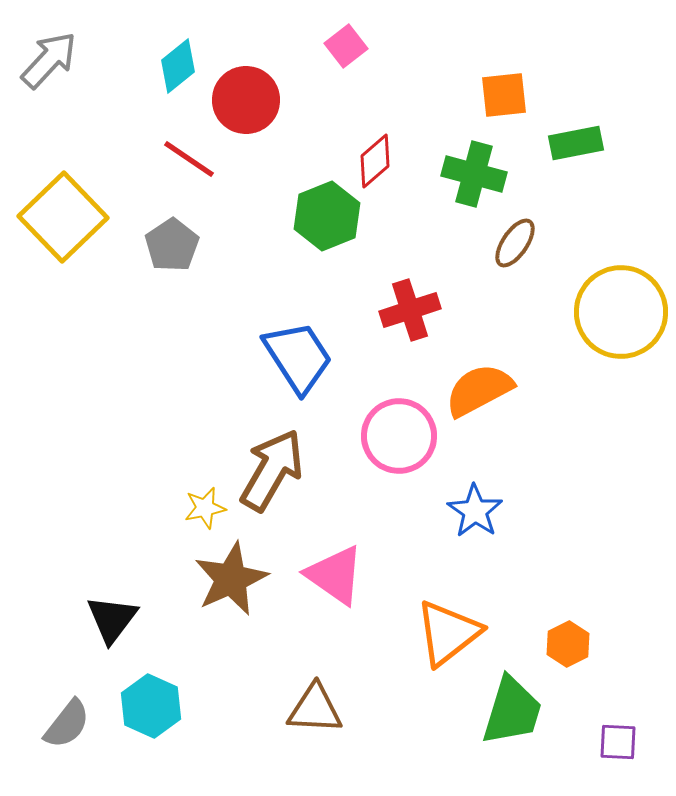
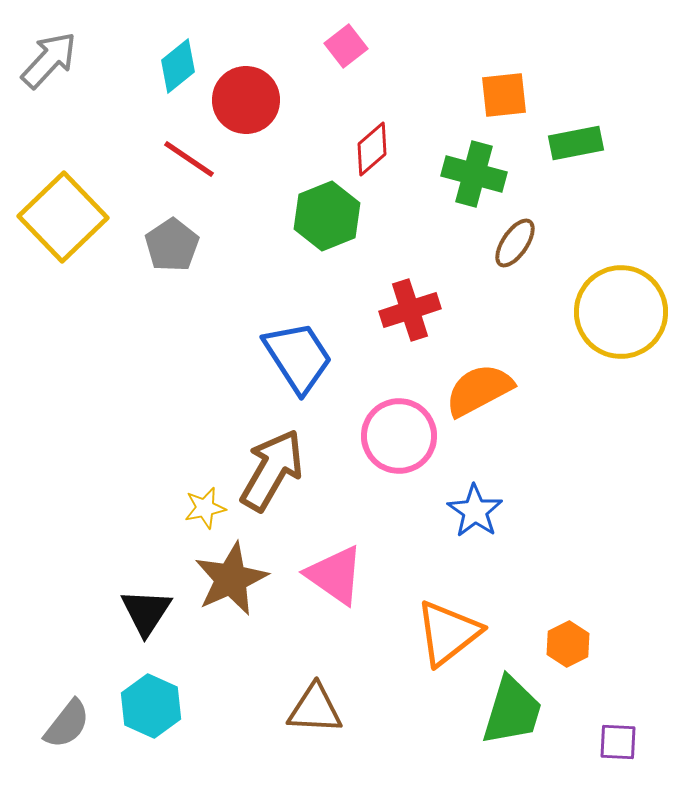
red diamond: moved 3 px left, 12 px up
black triangle: moved 34 px right, 7 px up; rotated 4 degrees counterclockwise
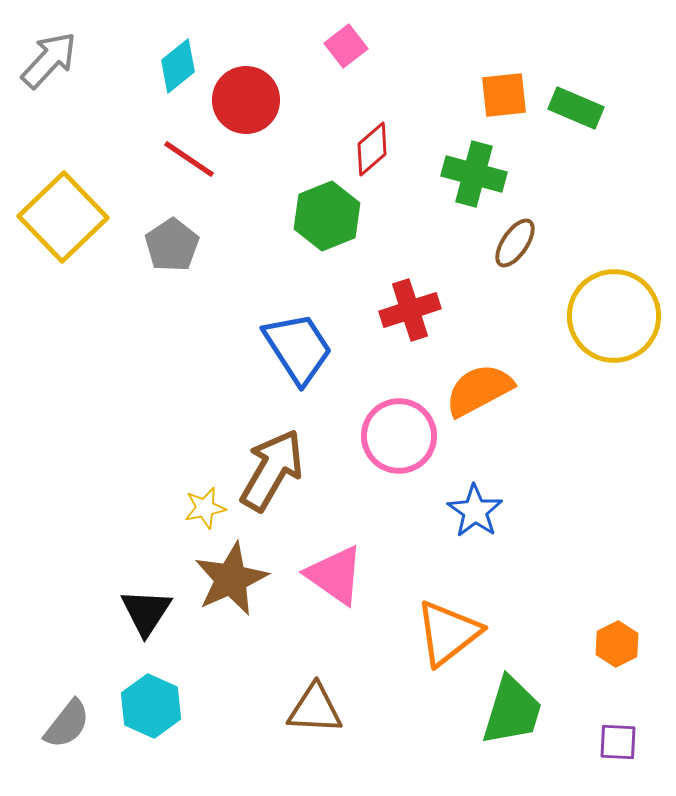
green rectangle: moved 35 px up; rotated 34 degrees clockwise
yellow circle: moved 7 px left, 4 px down
blue trapezoid: moved 9 px up
orange hexagon: moved 49 px right
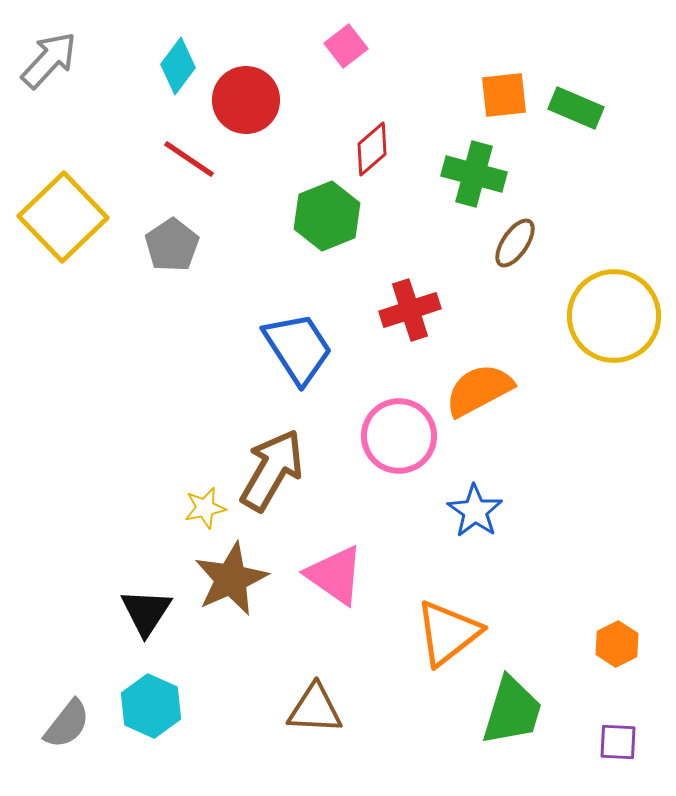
cyan diamond: rotated 14 degrees counterclockwise
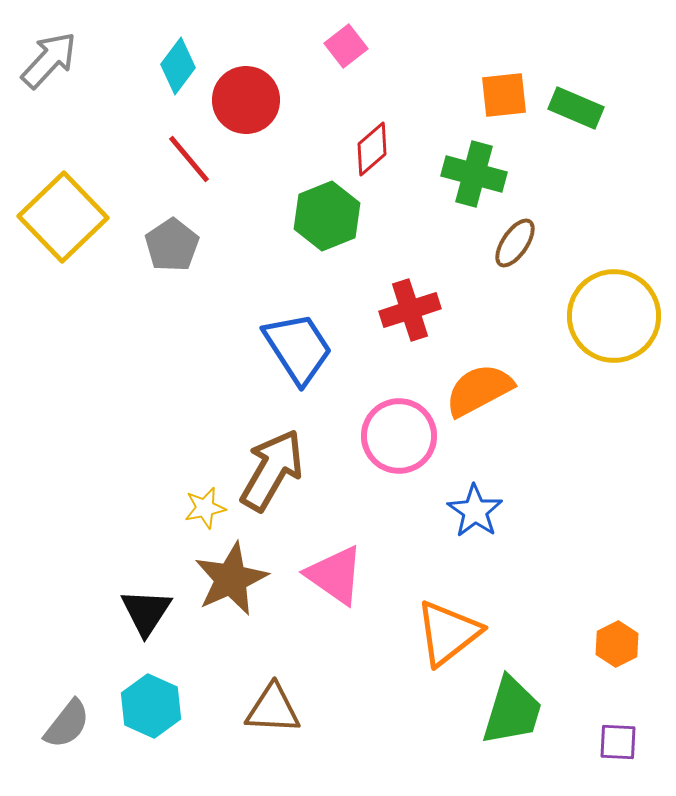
red line: rotated 16 degrees clockwise
brown triangle: moved 42 px left
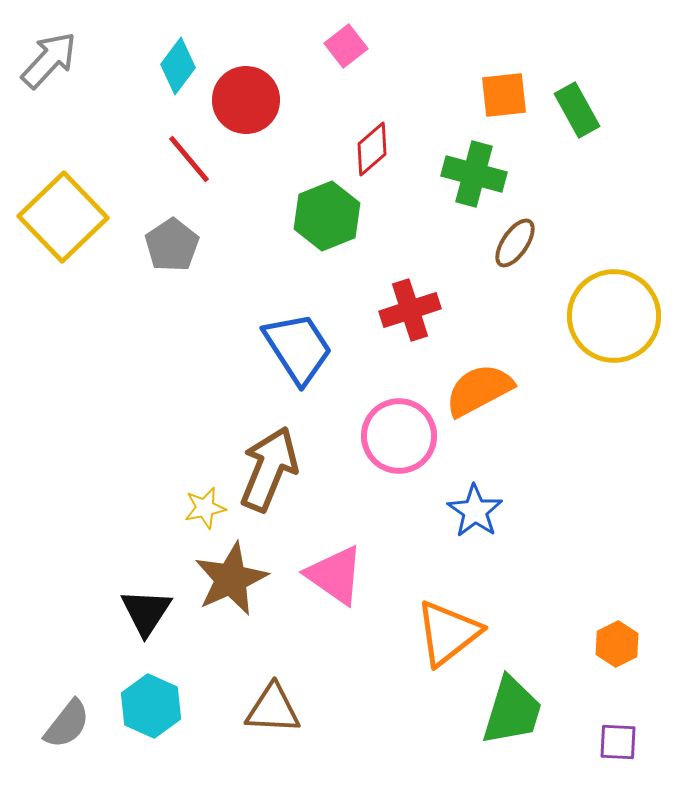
green rectangle: moved 1 px right, 2 px down; rotated 38 degrees clockwise
brown arrow: moved 3 px left, 1 px up; rotated 8 degrees counterclockwise
